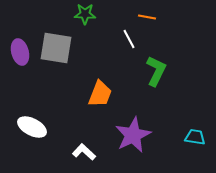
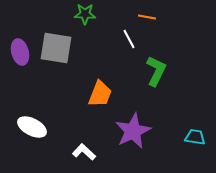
purple star: moved 4 px up
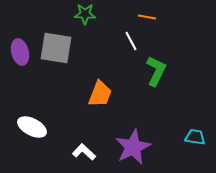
white line: moved 2 px right, 2 px down
purple star: moved 16 px down
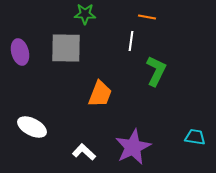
white line: rotated 36 degrees clockwise
gray square: moved 10 px right; rotated 8 degrees counterclockwise
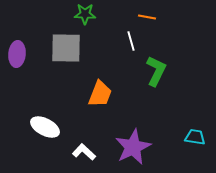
white line: rotated 24 degrees counterclockwise
purple ellipse: moved 3 px left, 2 px down; rotated 20 degrees clockwise
white ellipse: moved 13 px right
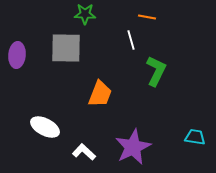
white line: moved 1 px up
purple ellipse: moved 1 px down
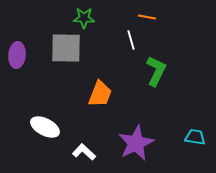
green star: moved 1 px left, 4 px down
purple star: moved 3 px right, 4 px up
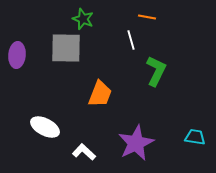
green star: moved 1 px left, 1 px down; rotated 20 degrees clockwise
